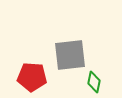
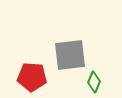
green diamond: rotated 10 degrees clockwise
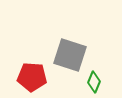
gray square: rotated 24 degrees clockwise
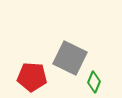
gray square: moved 3 px down; rotated 8 degrees clockwise
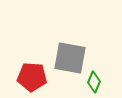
gray square: rotated 16 degrees counterclockwise
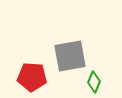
gray square: moved 2 px up; rotated 20 degrees counterclockwise
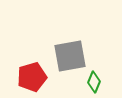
red pentagon: rotated 20 degrees counterclockwise
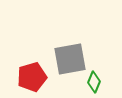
gray square: moved 3 px down
